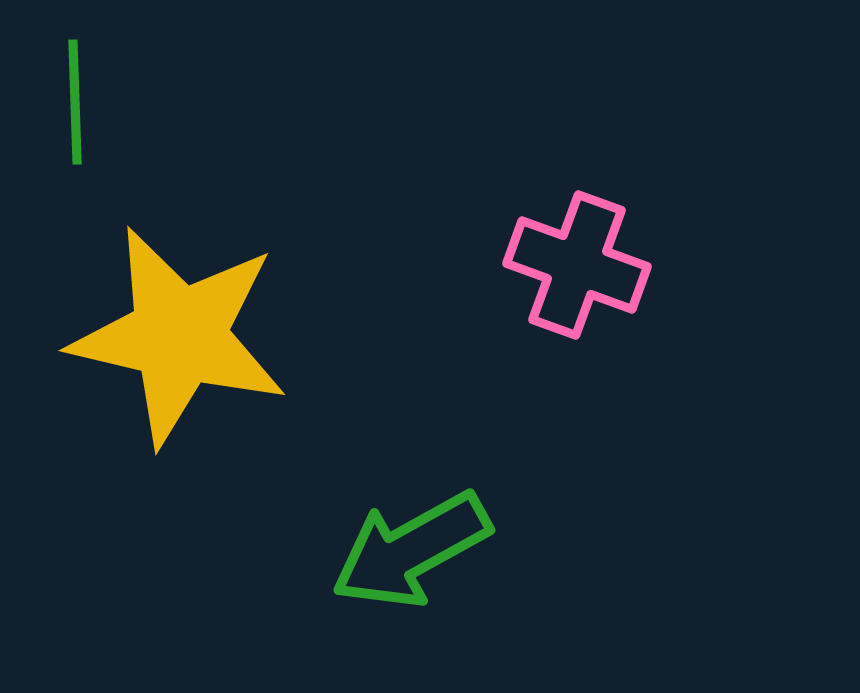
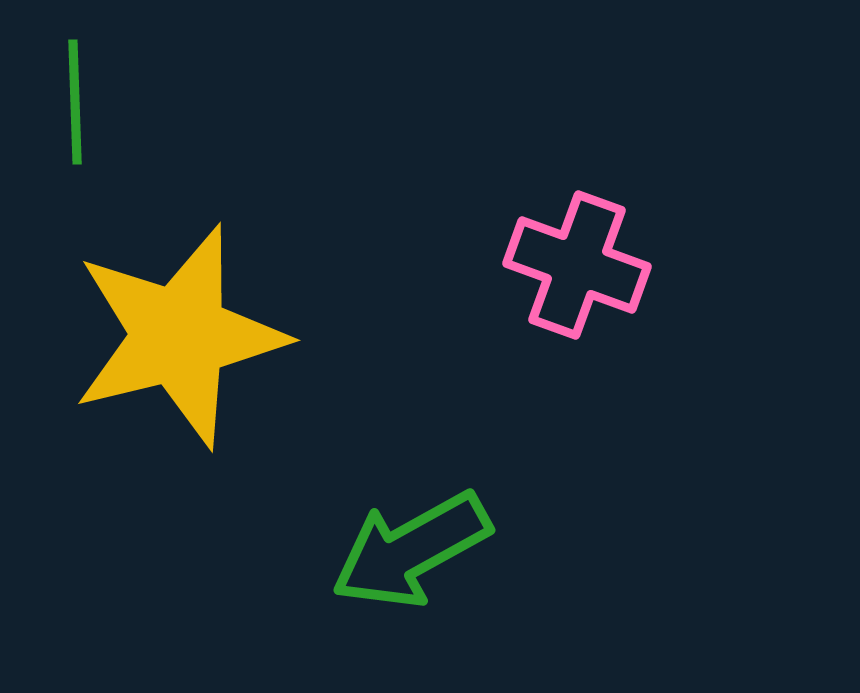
yellow star: rotated 27 degrees counterclockwise
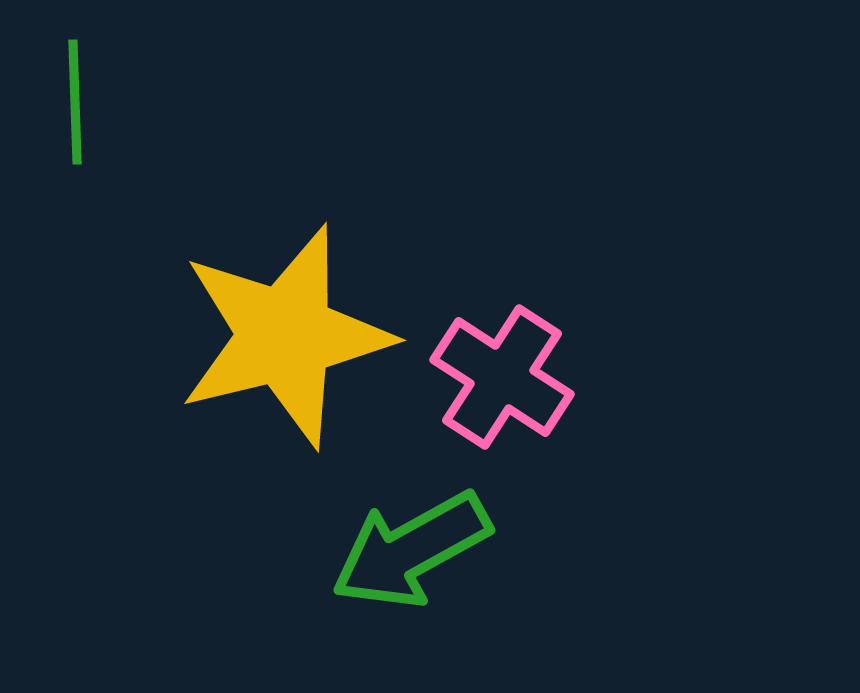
pink cross: moved 75 px left, 112 px down; rotated 13 degrees clockwise
yellow star: moved 106 px right
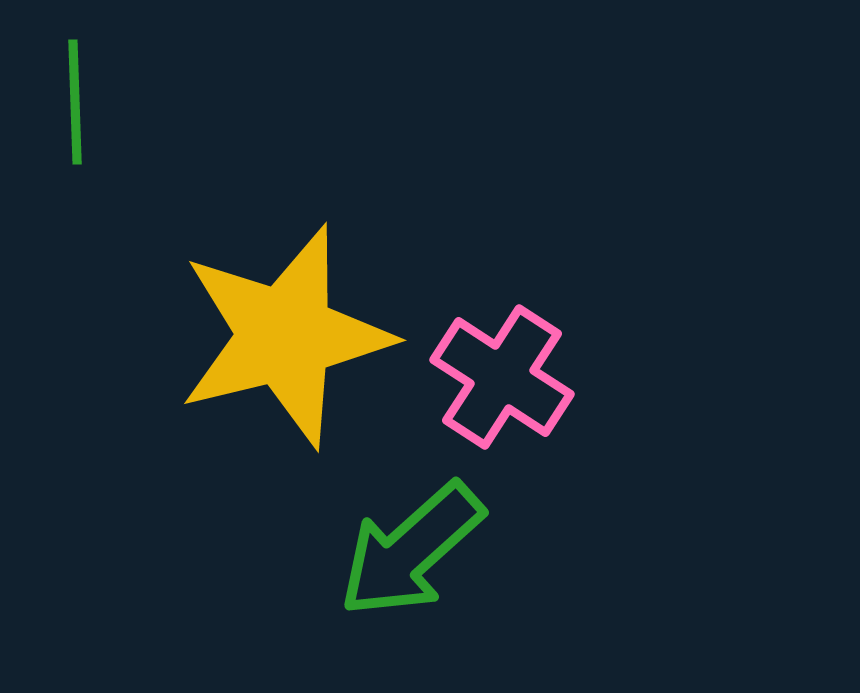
green arrow: rotated 13 degrees counterclockwise
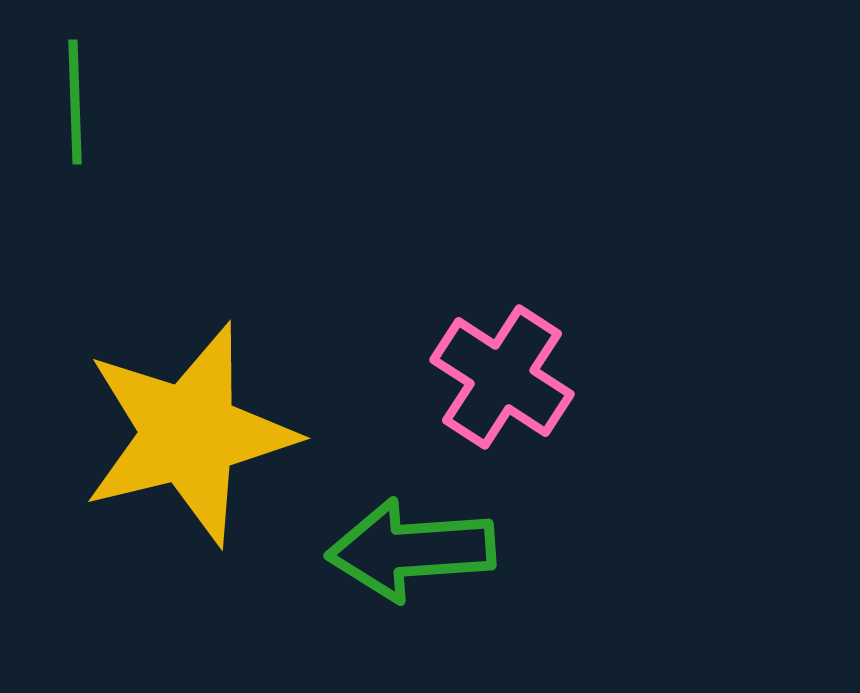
yellow star: moved 96 px left, 98 px down
green arrow: rotated 38 degrees clockwise
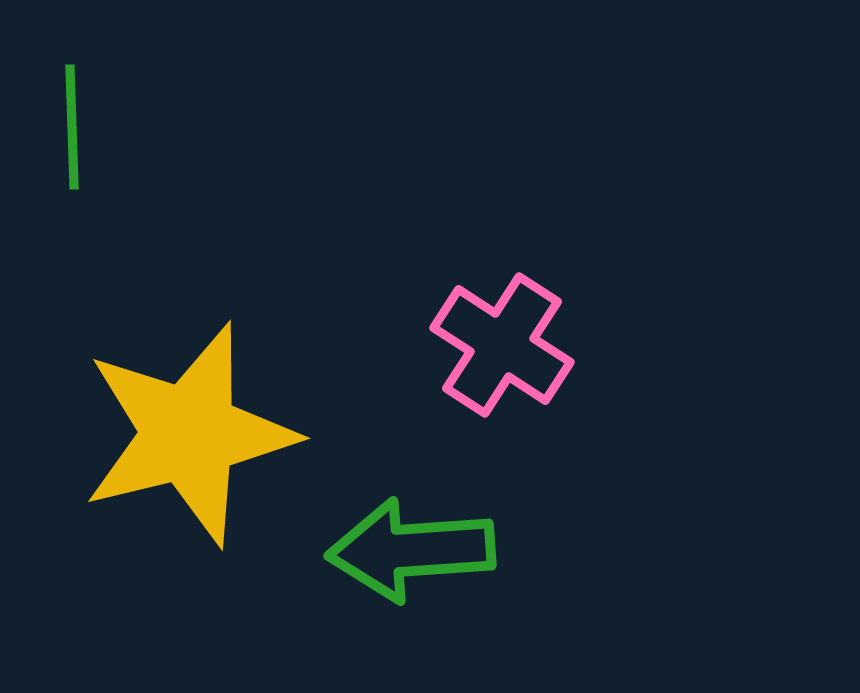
green line: moved 3 px left, 25 px down
pink cross: moved 32 px up
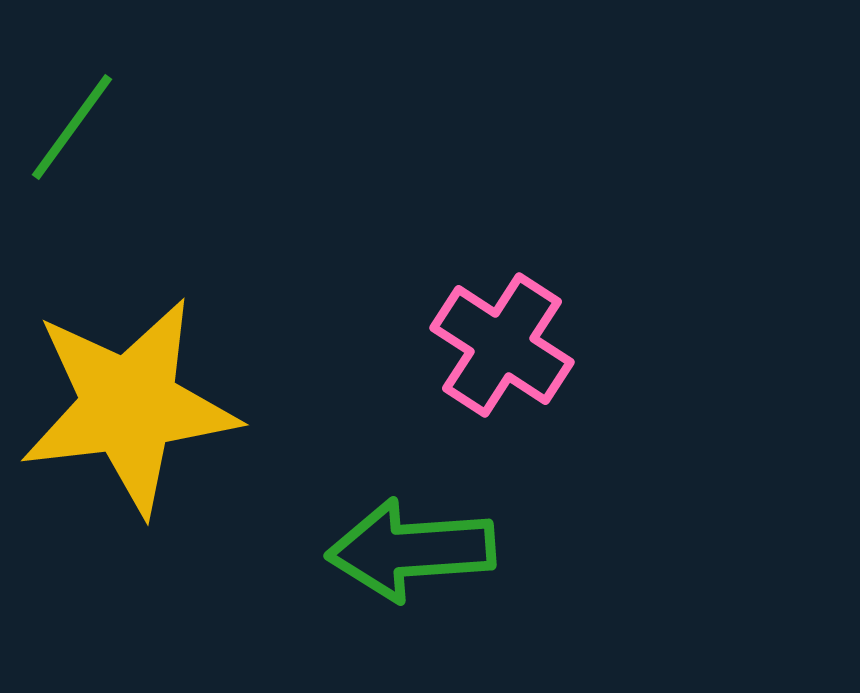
green line: rotated 38 degrees clockwise
yellow star: moved 60 px left, 28 px up; rotated 7 degrees clockwise
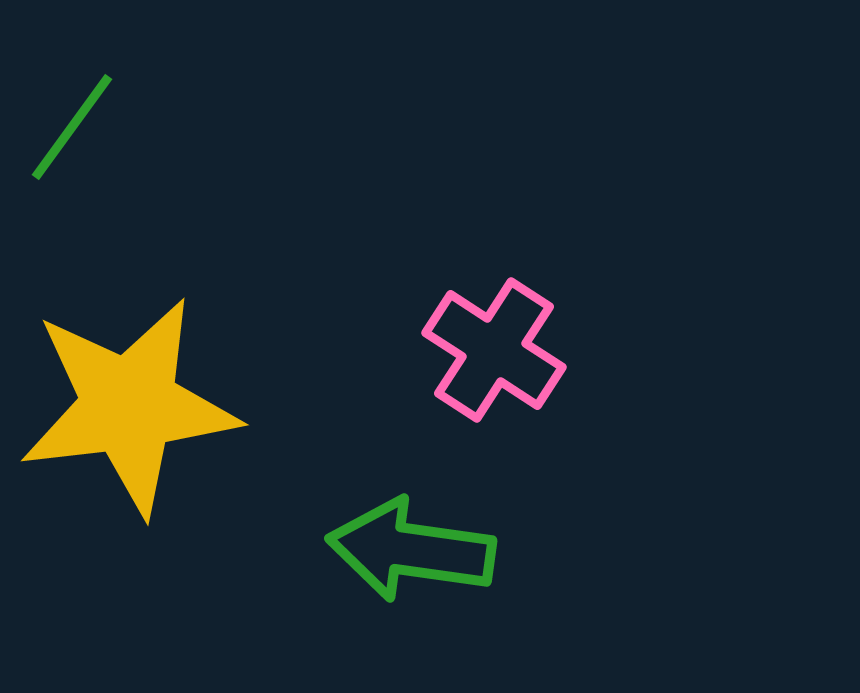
pink cross: moved 8 px left, 5 px down
green arrow: rotated 12 degrees clockwise
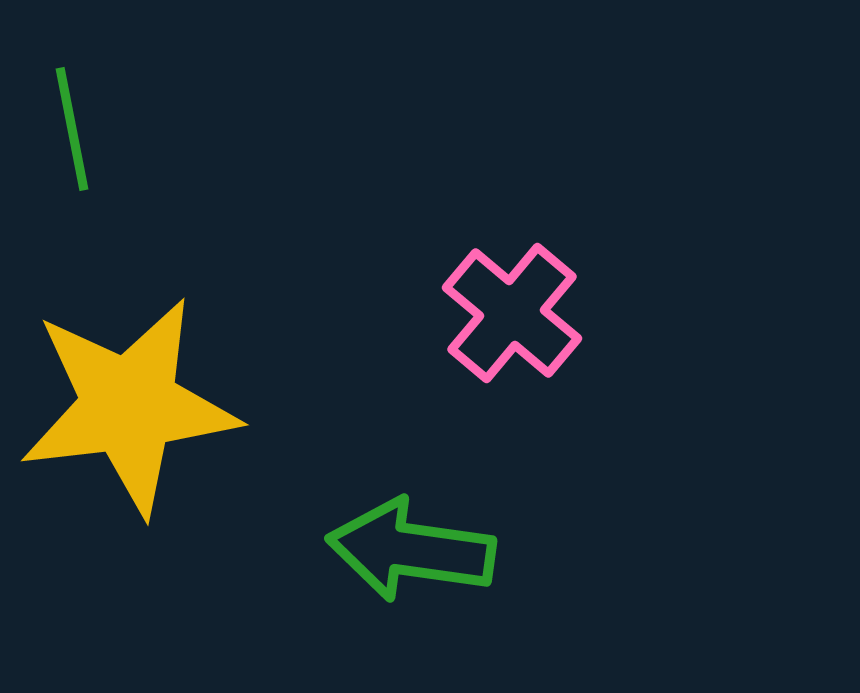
green line: moved 2 px down; rotated 47 degrees counterclockwise
pink cross: moved 18 px right, 37 px up; rotated 7 degrees clockwise
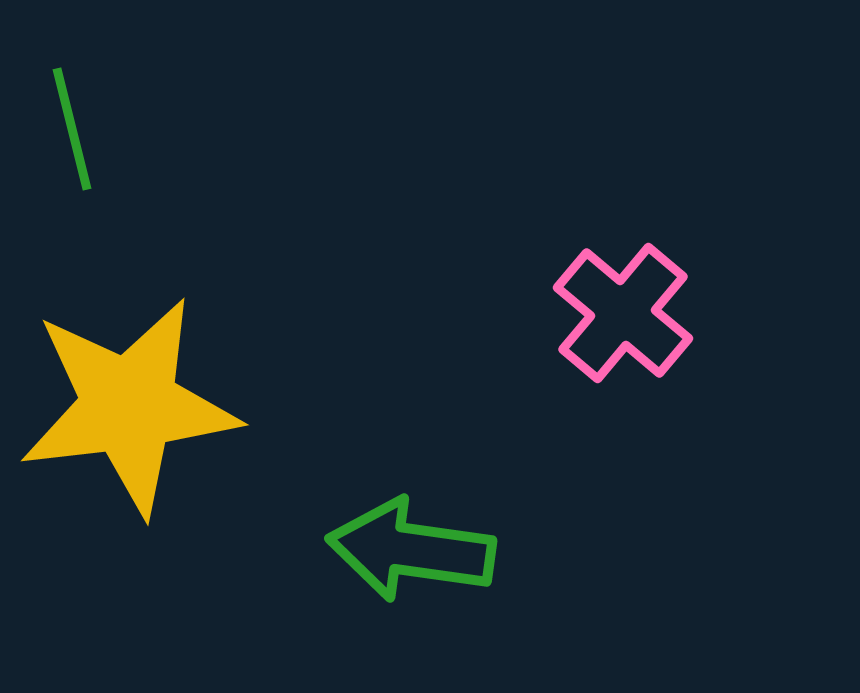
green line: rotated 3 degrees counterclockwise
pink cross: moved 111 px right
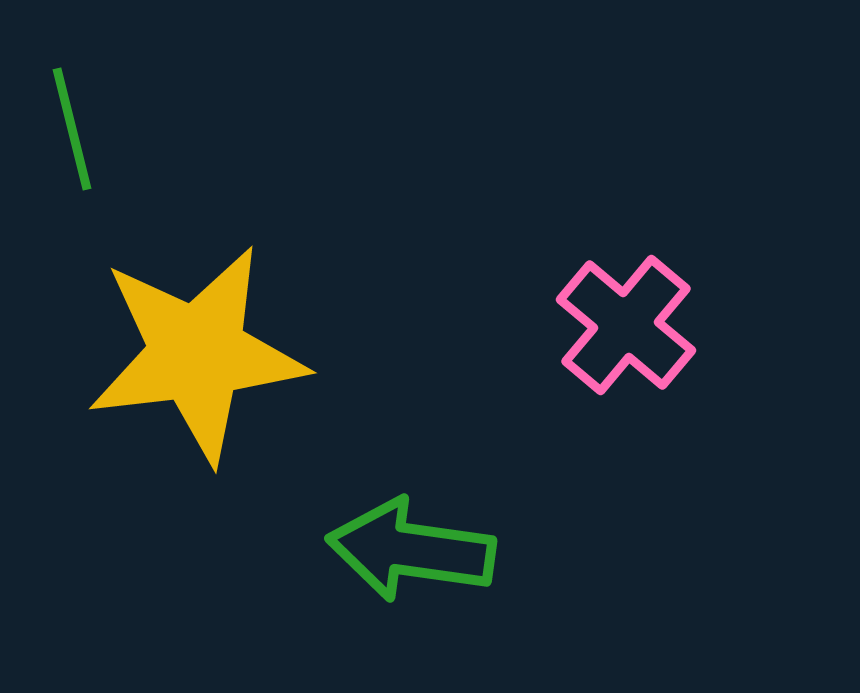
pink cross: moved 3 px right, 12 px down
yellow star: moved 68 px right, 52 px up
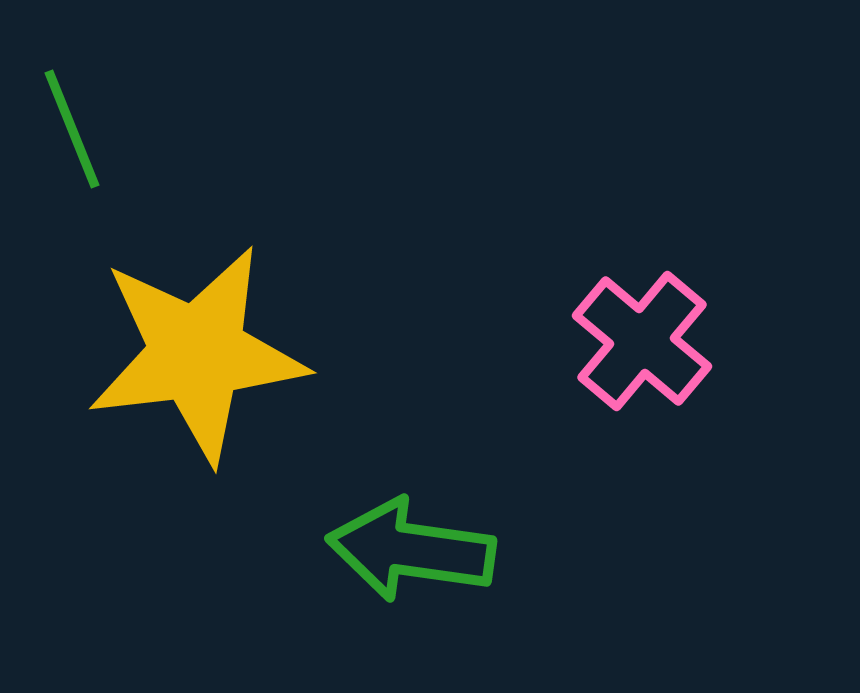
green line: rotated 8 degrees counterclockwise
pink cross: moved 16 px right, 16 px down
